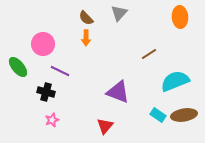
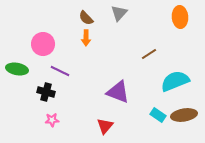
green ellipse: moved 1 px left, 2 px down; rotated 40 degrees counterclockwise
pink star: rotated 16 degrees clockwise
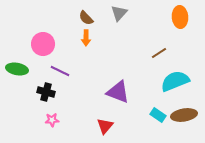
brown line: moved 10 px right, 1 px up
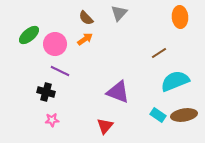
orange arrow: moved 1 px left, 1 px down; rotated 126 degrees counterclockwise
pink circle: moved 12 px right
green ellipse: moved 12 px right, 34 px up; rotated 50 degrees counterclockwise
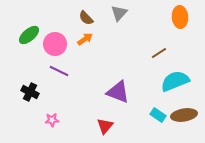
purple line: moved 1 px left
black cross: moved 16 px left; rotated 12 degrees clockwise
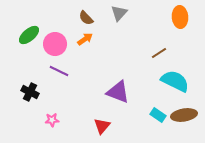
cyan semicircle: rotated 48 degrees clockwise
red triangle: moved 3 px left
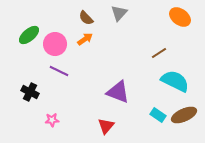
orange ellipse: rotated 50 degrees counterclockwise
brown ellipse: rotated 15 degrees counterclockwise
red triangle: moved 4 px right
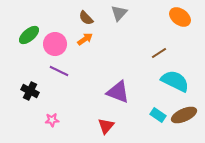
black cross: moved 1 px up
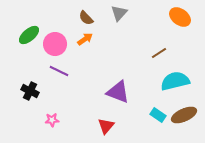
cyan semicircle: rotated 40 degrees counterclockwise
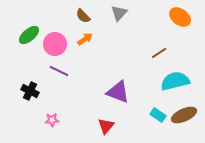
brown semicircle: moved 3 px left, 2 px up
